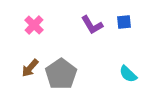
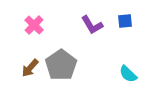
blue square: moved 1 px right, 1 px up
gray pentagon: moved 9 px up
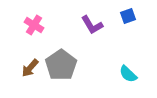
blue square: moved 3 px right, 5 px up; rotated 14 degrees counterclockwise
pink cross: rotated 12 degrees counterclockwise
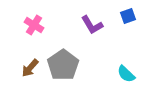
gray pentagon: moved 2 px right
cyan semicircle: moved 2 px left
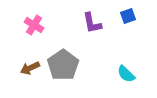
purple L-shape: moved 2 px up; rotated 20 degrees clockwise
brown arrow: rotated 24 degrees clockwise
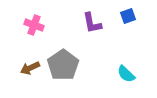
pink cross: rotated 12 degrees counterclockwise
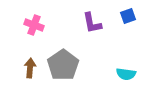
brown arrow: rotated 120 degrees clockwise
cyan semicircle: rotated 36 degrees counterclockwise
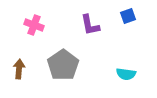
purple L-shape: moved 2 px left, 2 px down
brown arrow: moved 11 px left, 1 px down
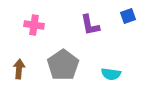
pink cross: rotated 12 degrees counterclockwise
cyan semicircle: moved 15 px left
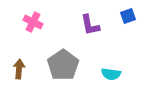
pink cross: moved 1 px left, 3 px up; rotated 18 degrees clockwise
